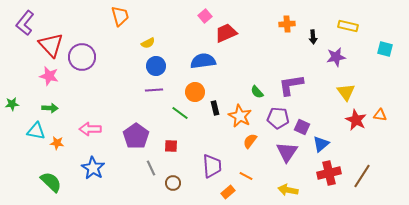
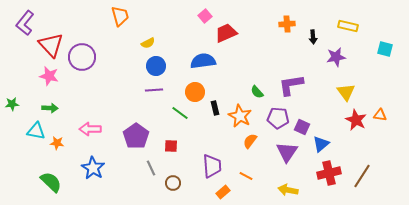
orange rectangle at (228, 192): moved 5 px left
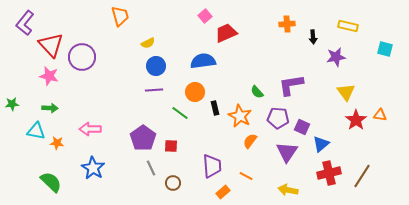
red star at (356, 120): rotated 10 degrees clockwise
purple pentagon at (136, 136): moved 7 px right, 2 px down
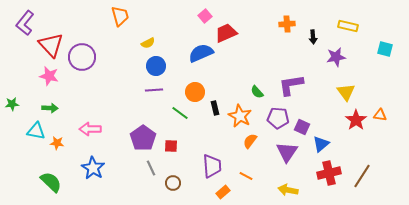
blue semicircle at (203, 61): moved 2 px left, 8 px up; rotated 15 degrees counterclockwise
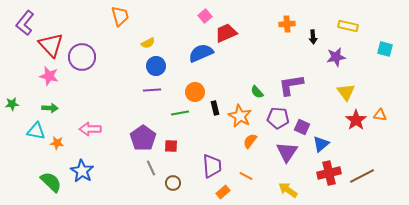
purple line at (154, 90): moved 2 px left
green line at (180, 113): rotated 48 degrees counterclockwise
blue star at (93, 168): moved 11 px left, 3 px down
brown line at (362, 176): rotated 30 degrees clockwise
yellow arrow at (288, 190): rotated 24 degrees clockwise
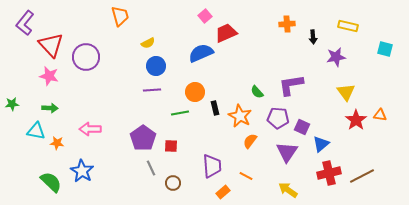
purple circle at (82, 57): moved 4 px right
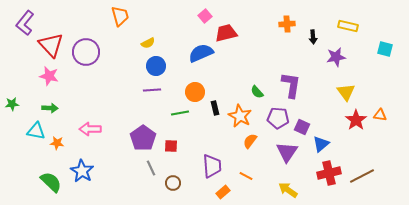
red trapezoid at (226, 33): rotated 10 degrees clockwise
purple circle at (86, 57): moved 5 px up
purple L-shape at (291, 85): rotated 108 degrees clockwise
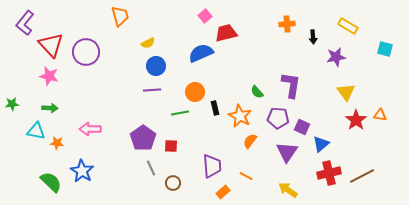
yellow rectangle at (348, 26): rotated 18 degrees clockwise
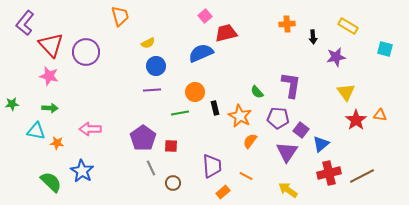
purple square at (302, 127): moved 1 px left, 3 px down; rotated 14 degrees clockwise
